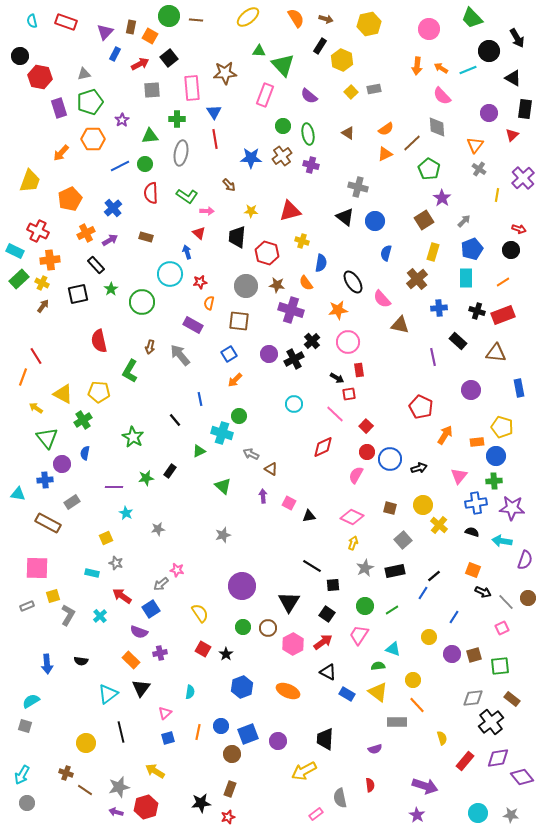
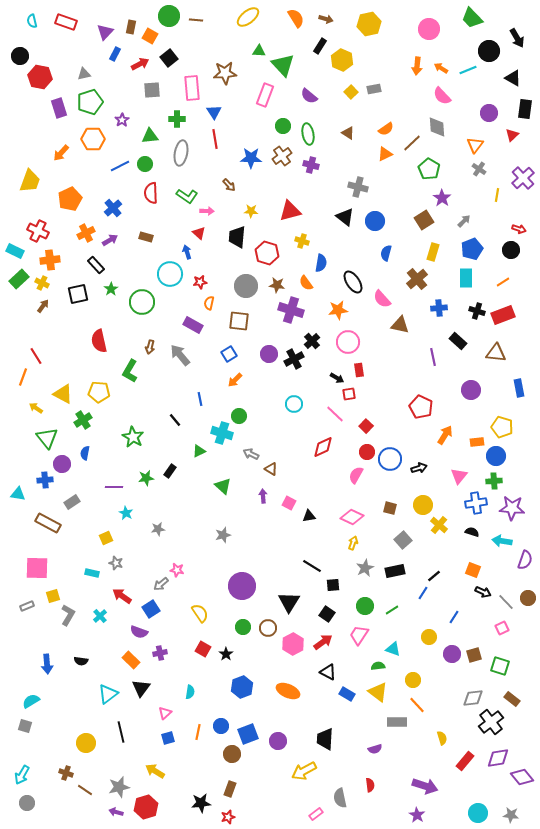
green square at (500, 666): rotated 24 degrees clockwise
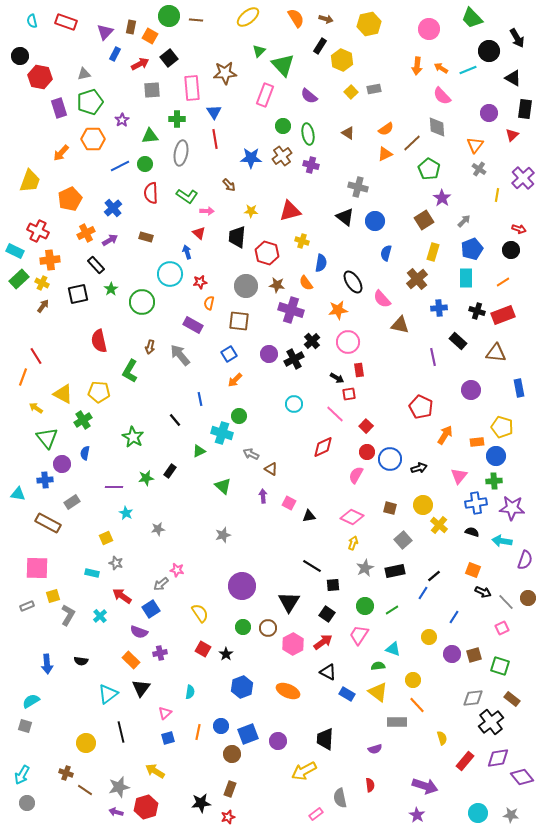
green triangle at (259, 51): rotated 48 degrees counterclockwise
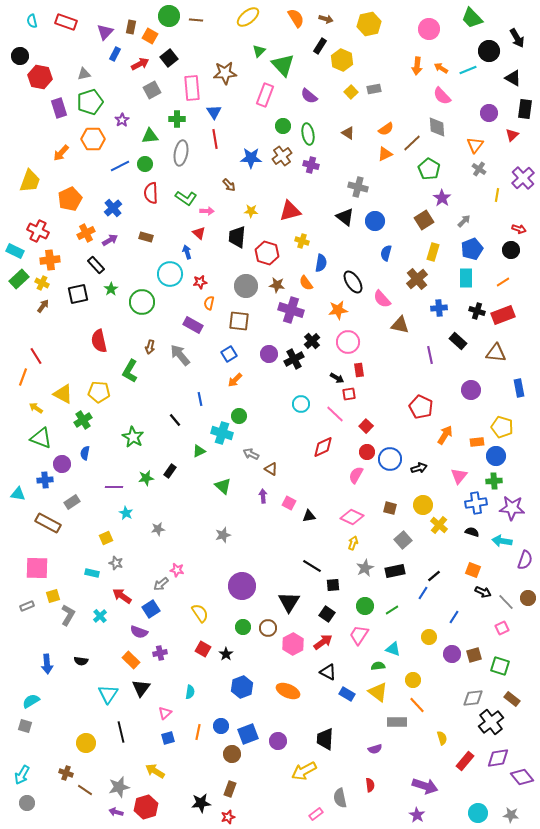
gray square at (152, 90): rotated 24 degrees counterclockwise
green L-shape at (187, 196): moved 1 px left, 2 px down
purple line at (433, 357): moved 3 px left, 2 px up
cyan circle at (294, 404): moved 7 px right
green triangle at (47, 438): moved 6 px left; rotated 30 degrees counterclockwise
cyan triangle at (108, 694): rotated 20 degrees counterclockwise
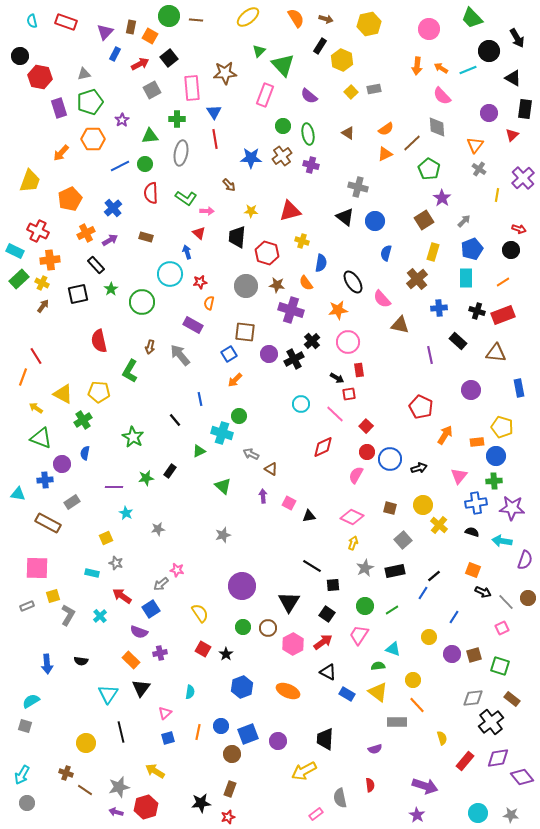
brown square at (239, 321): moved 6 px right, 11 px down
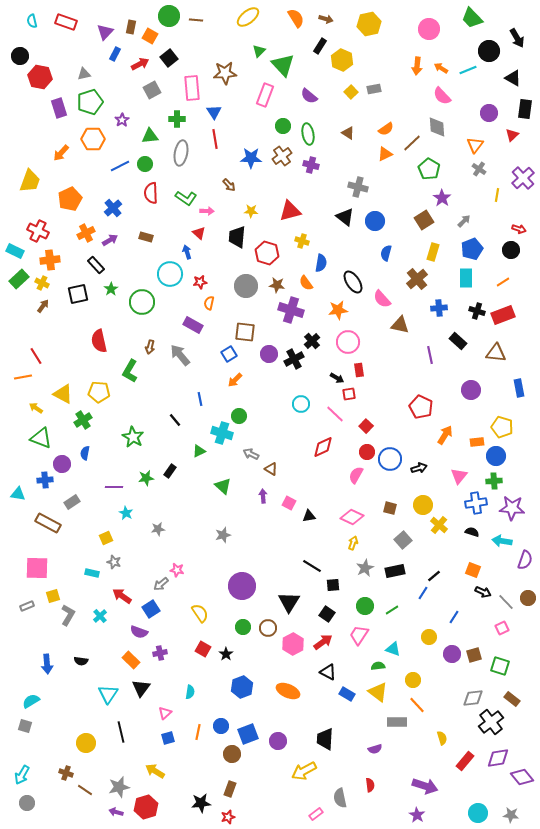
orange line at (23, 377): rotated 60 degrees clockwise
gray star at (116, 563): moved 2 px left, 1 px up
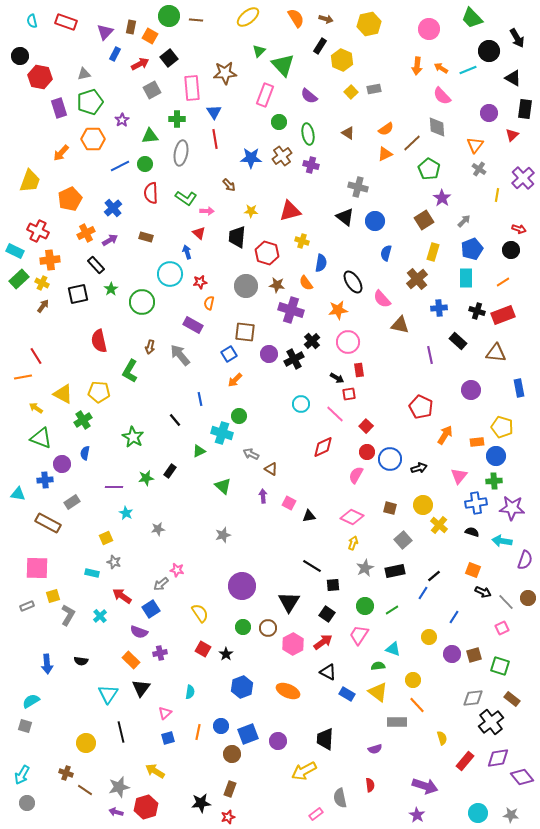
green circle at (283, 126): moved 4 px left, 4 px up
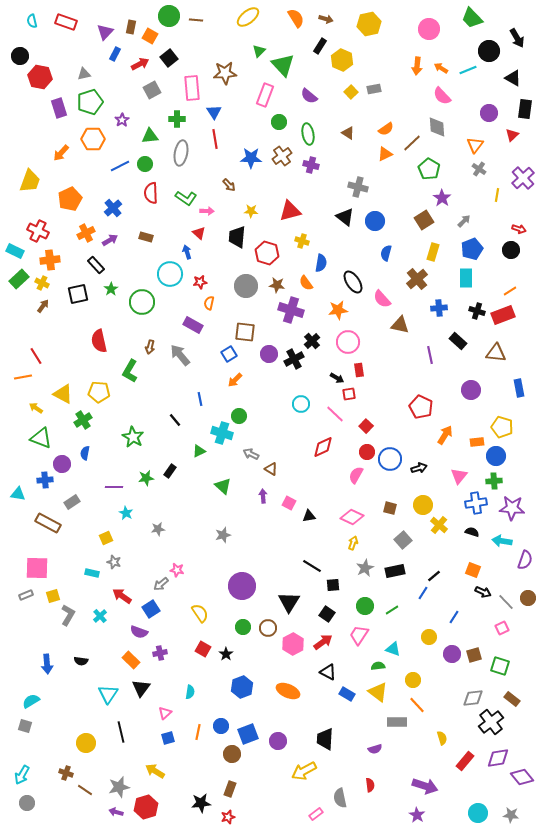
orange line at (503, 282): moved 7 px right, 9 px down
gray rectangle at (27, 606): moved 1 px left, 11 px up
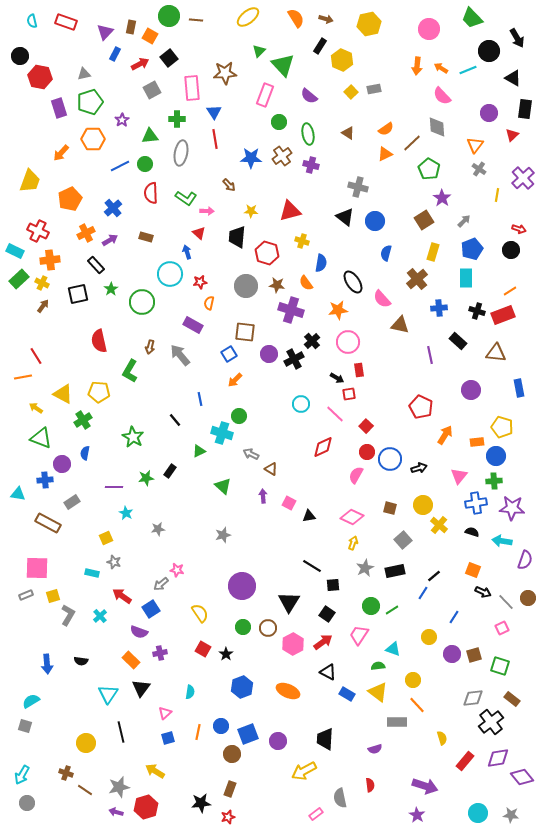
green circle at (365, 606): moved 6 px right
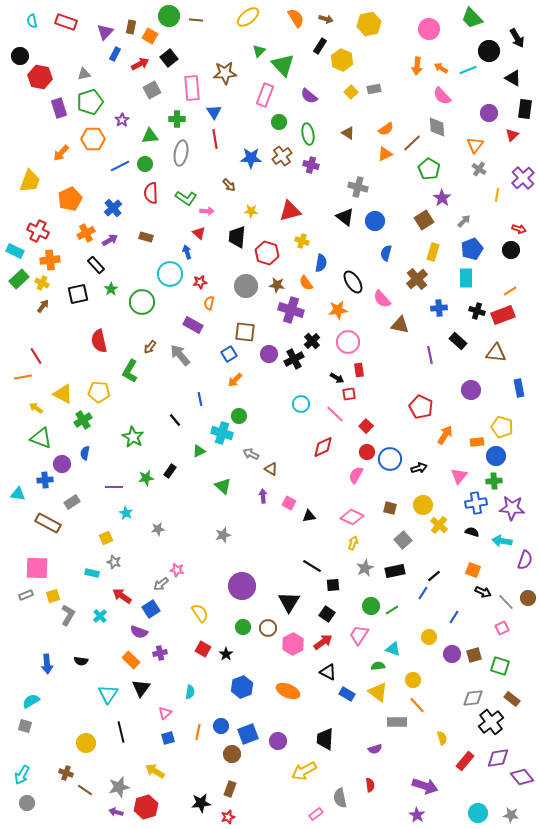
brown arrow at (150, 347): rotated 24 degrees clockwise
